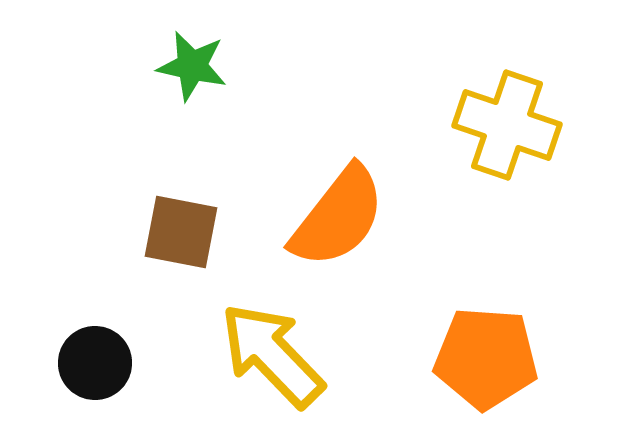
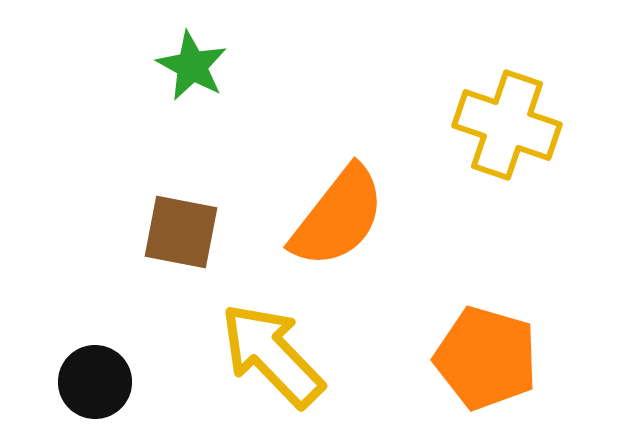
green star: rotated 16 degrees clockwise
orange pentagon: rotated 12 degrees clockwise
black circle: moved 19 px down
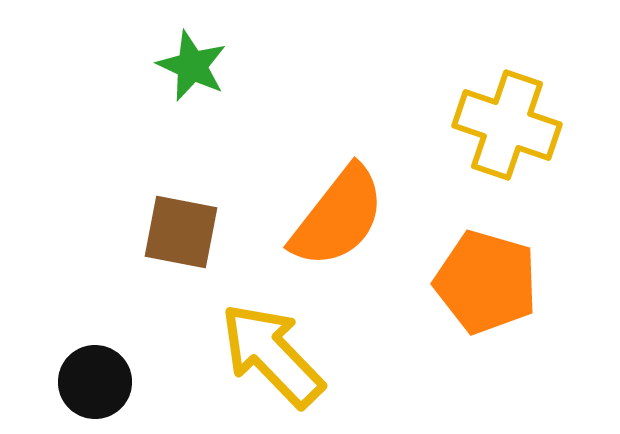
green star: rotated 4 degrees counterclockwise
orange pentagon: moved 76 px up
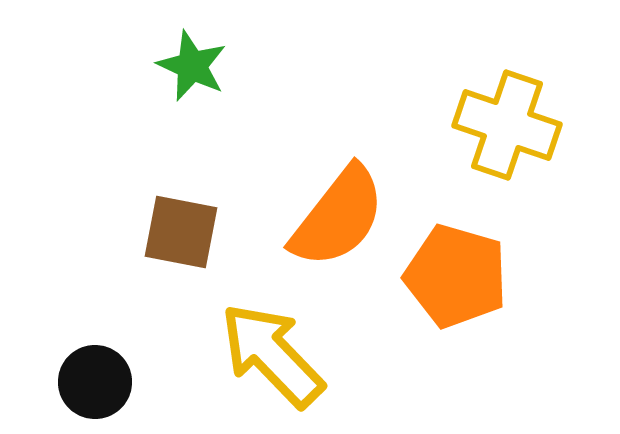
orange pentagon: moved 30 px left, 6 px up
